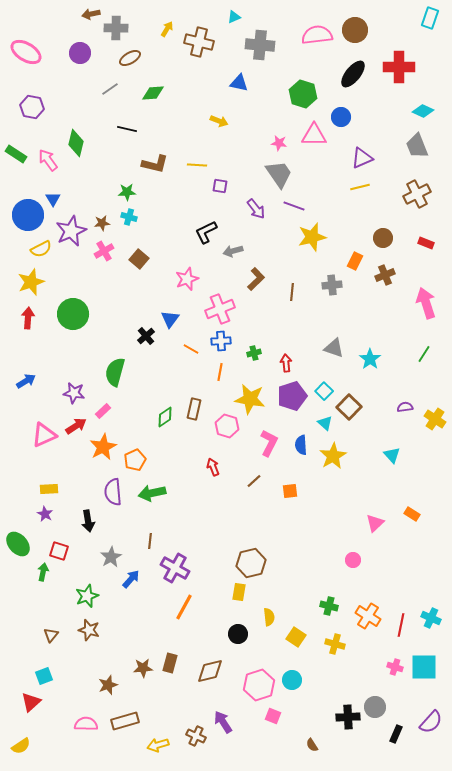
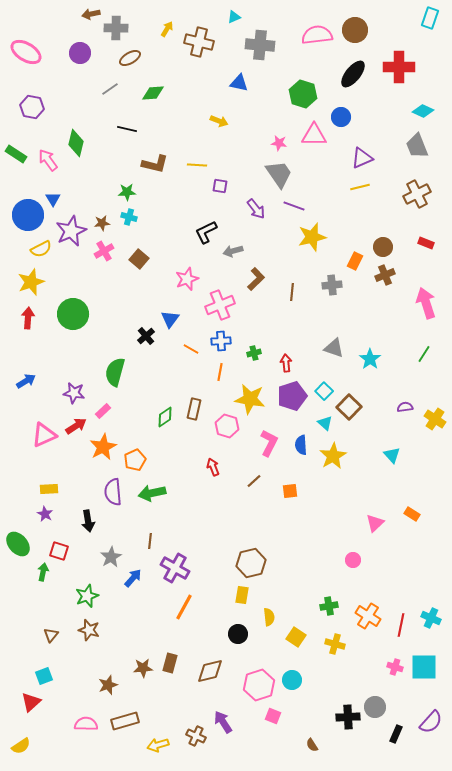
brown circle at (383, 238): moved 9 px down
pink cross at (220, 309): moved 4 px up
blue arrow at (131, 579): moved 2 px right, 1 px up
yellow rectangle at (239, 592): moved 3 px right, 3 px down
green cross at (329, 606): rotated 24 degrees counterclockwise
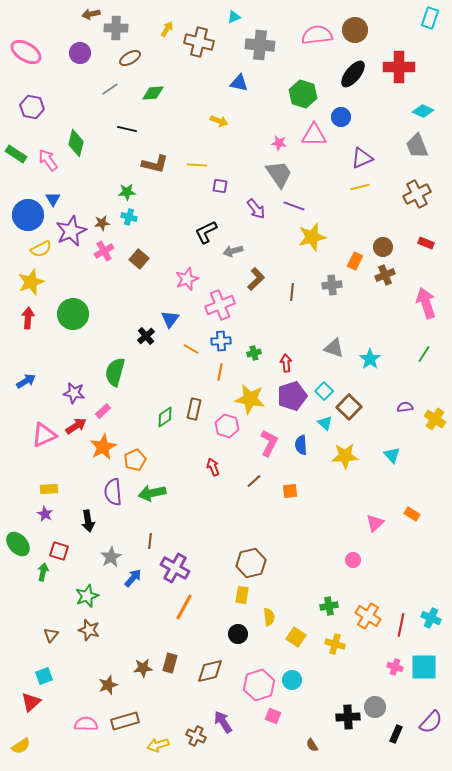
yellow star at (333, 456): moved 12 px right; rotated 28 degrees clockwise
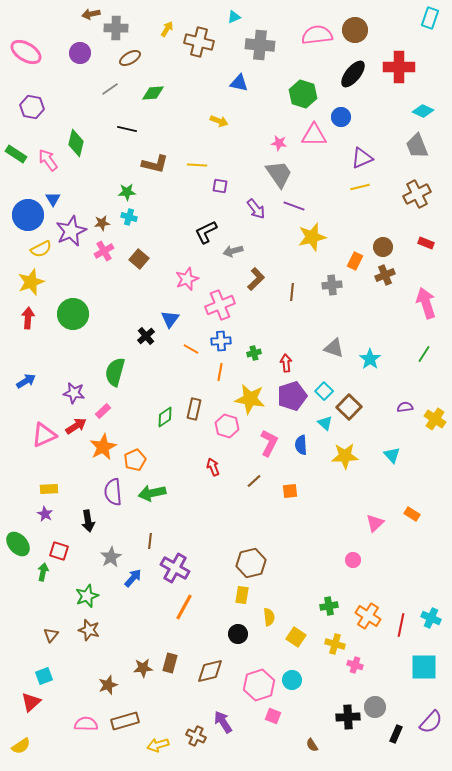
pink cross at (395, 667): moved 40 px left, 2 px up
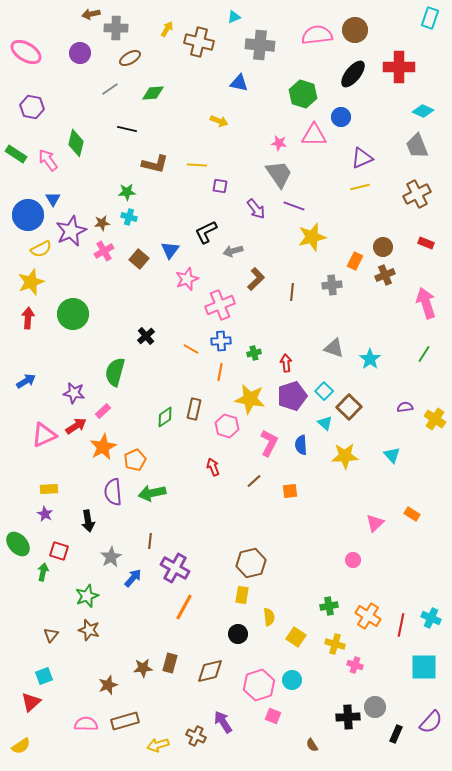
blue triangle at (170, 319): moved 69 px up
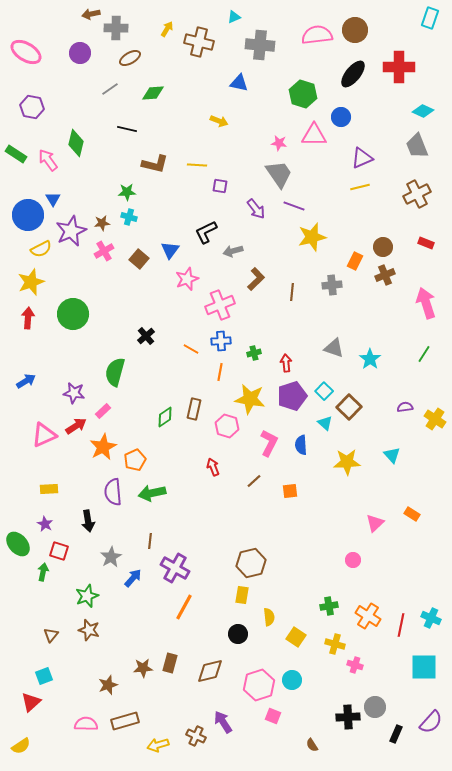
yellow star at (345, 456): moved 2 px right, 6 px down
purple star at (45, 514): moved 10 px down
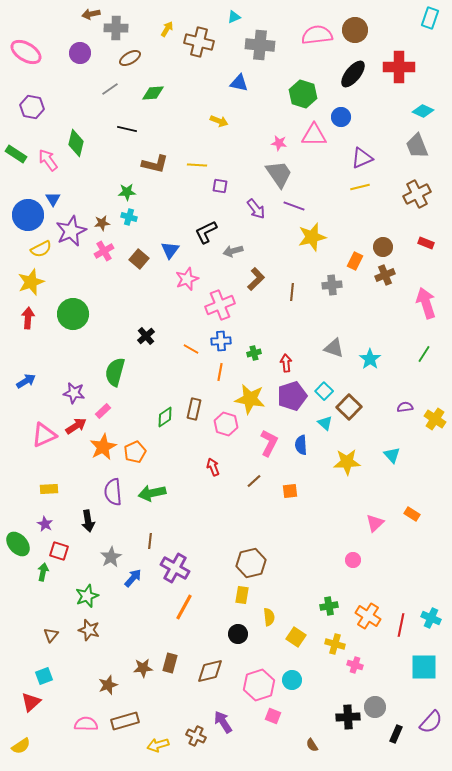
pink hexagon at (227, 426): moved 1 px left, 2 px up
orange pentagon at (135, 460): moved 8 px up
